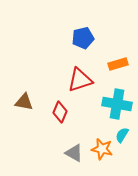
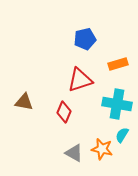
blue pentagon: moved 2 px right, 1 px down
red diamond: moved 4 px right
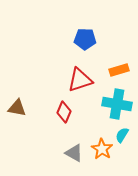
blue pentagon: rotated 15 degrees clockwise
orange rectangle: moved 1 px right, 6 px down
brown triangle: moved 7 px left, 6 px down
orange star: rotated 20 degrees clockwise
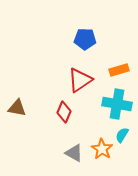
red triangle: rotated 16 degrees counterclockwise
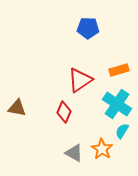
blue pentagon: moved 3 px right, 11 px up
cyan cross: rotated 24 degrees clockwise
cyan semicircle: moved 4 px up
